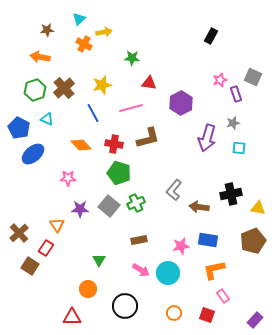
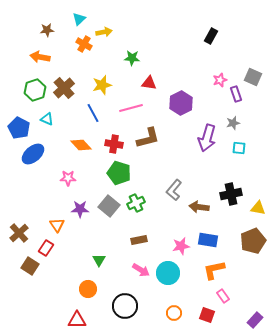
red triangle at (72, 317): moved 5 px right, 3 px down
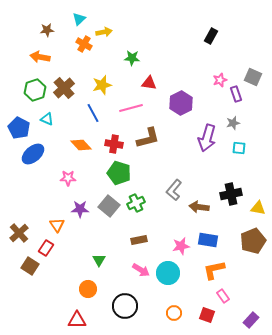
purple rectangle at (255, 320): moved 4 px left
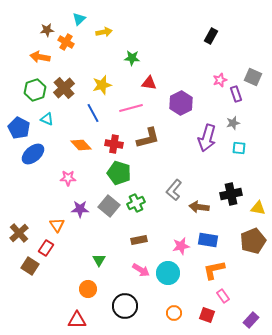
orange cross at (84, 44): moved 18 px left, 2 px up
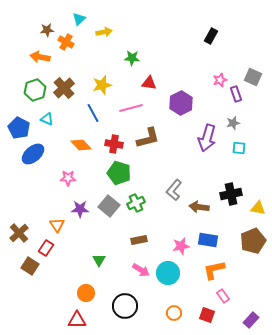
orange circle at (88, 289): moved 2 px left, 4 px down
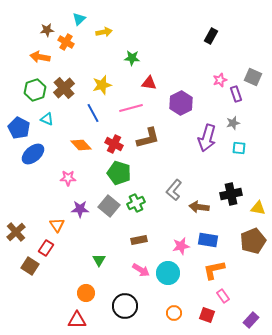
red cross at (114, 144): rotated 18 degrees clockwise
brown cross at (19, 233): moved 3 px left, 1 px up
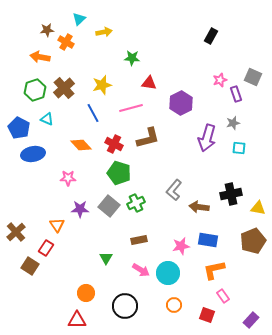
blue ellipse at (33, 154): rotated 30 degrees clockwise
green triangle at (99, 260): moved 7 px right, 2 px up
orange circle at (174, 313): moved 8 px up
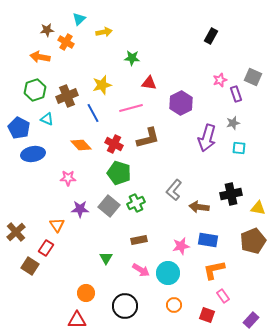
brown cross at (64, 88): moved 3 px right, 8 px down; rotated 20 degrees clockwise
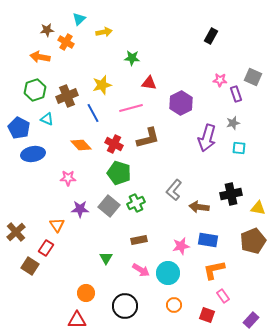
pink star at (220, 80): rotated 24 degrees clockwise
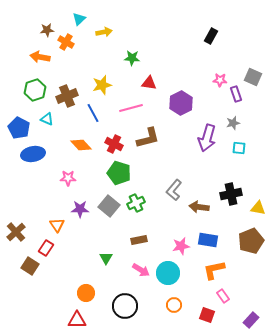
brown pentagon at (253, 241): moved 2 px left
